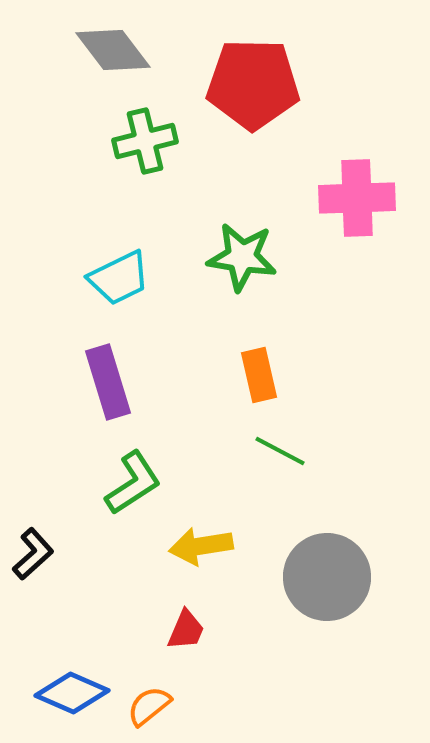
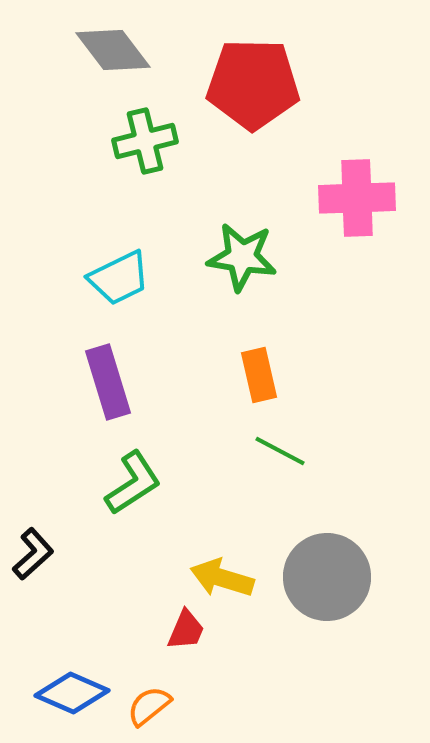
yellow arrow: moved 21 px right, 32 px down; rotated 26 degrees clockwise
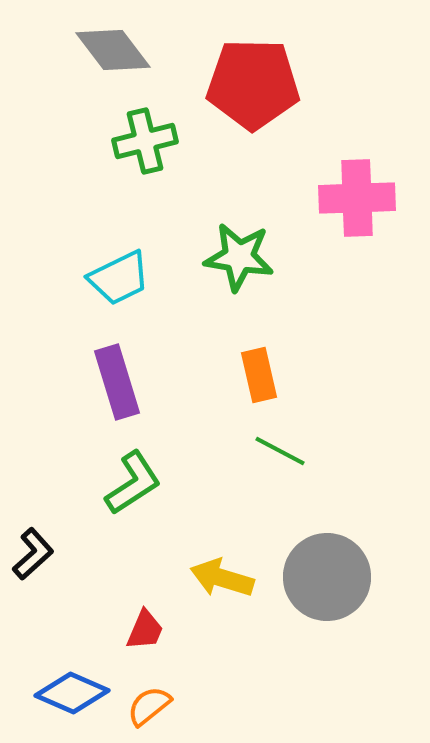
green star: moved 3 px left
purple rectangle: moved 9 px right
red trapezoid: moved 41 px left
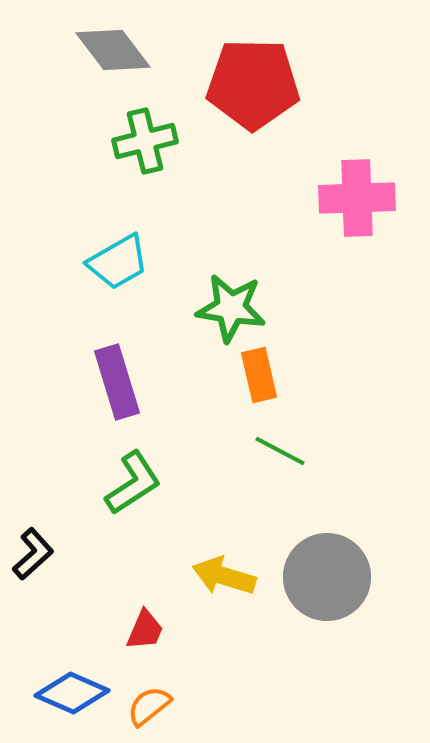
green star: moved 8 px left, 51 px down
cyan trapezoid: moved 1 px left, 16 px up; rotated 4 degrees counterclockwise
yellow arrow: moved 2 px right, 2 px up
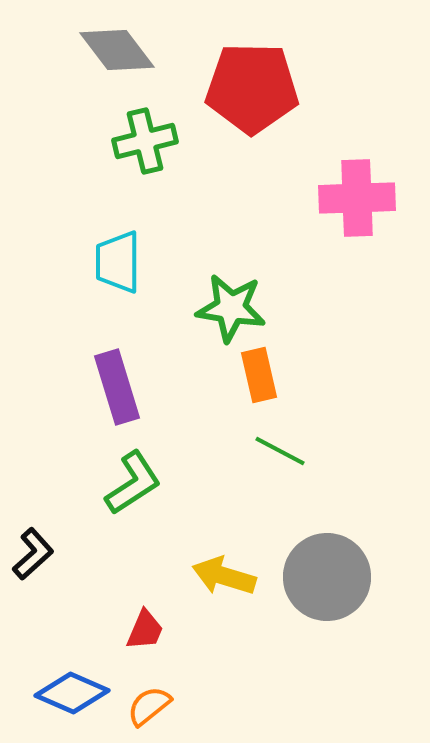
gray diamond: moved 4 px right
red pentagon: moved 1 px left, 4 px down
cyan trapezoid: rotated 120 degrees clockwise
purple rectangle: moved 5 px down
